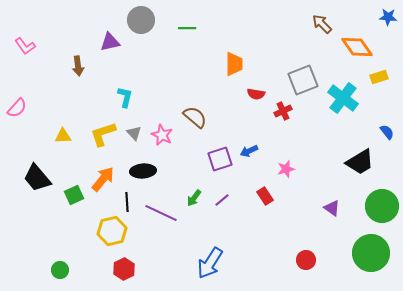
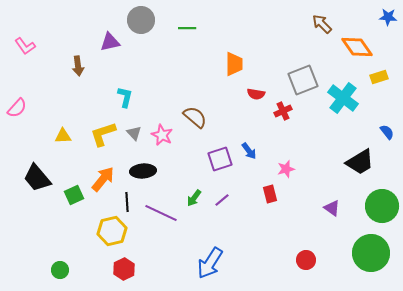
blue arrow at (249, 151): rotated 102 degrees counterclockwise
red rectangle at (265, 196): moved 5 px right, 2 px up; rotated 18 degrees clockwise
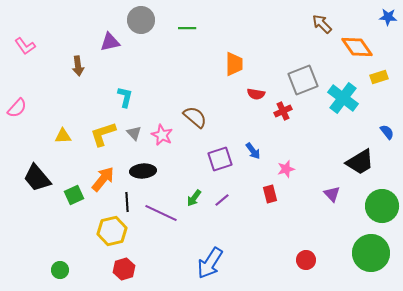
blue arrow at (249, 151): moved 4 px right
purple triangle at (332, 208): moved 14 px up; rotated 12 degrees clockwise
red hexagon at (124, 269): rotated 10 degrees clockwise
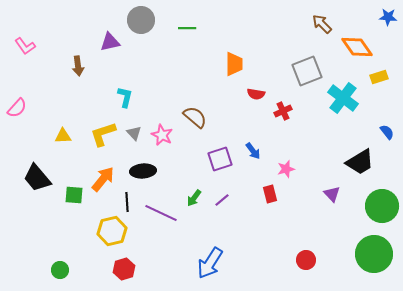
gray square at (303, 80): moved 4 px right, 9 px up
green square at (74, 195): rotated 30 degrees clockwise
green circle at (371, 253): moved 3 px right, 1 px down
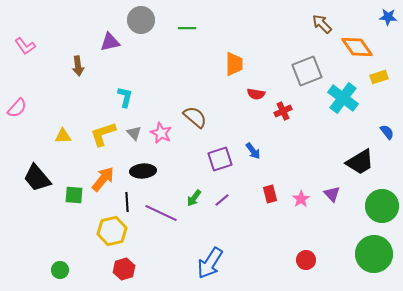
pink star at (162, 135): moved 1 px left, 2 px up
pink star at (286, 169): moved 15 px right, 30 px down; rotated 18 degrees counterclockwise
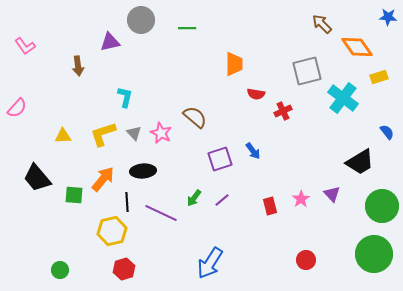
gray square at (307, 71): rotated 8 degrees clockwise
red rectangle at (270, 194): moved 12 px down
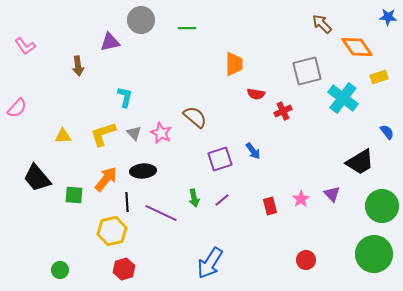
orange arrow at (103, 179): moved 3 px right
green arrow at (194, 198): rotated 48 degrees counterclockwise
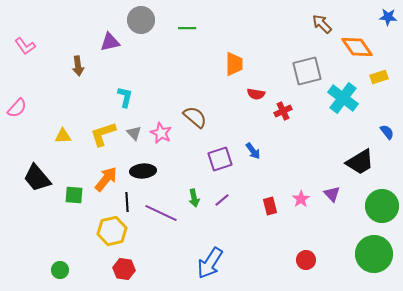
red hexagon at (124, 269): rotated 25 degrees clockwise
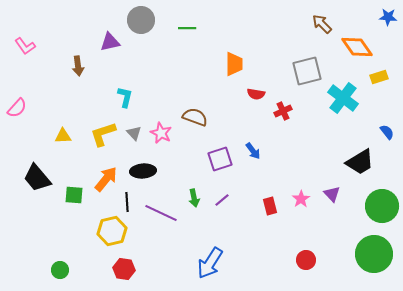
brown semicircle at (195, 117): rotated 20 degrees counterclockwise
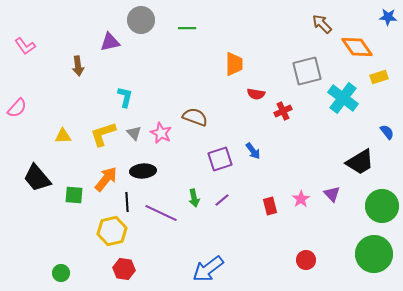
blue arrow at (210, 263): moved 2 px left, 6 px down; rotated 20 degrees clockwise
green circle at (60, 270): moved 1 px right, 3 px down
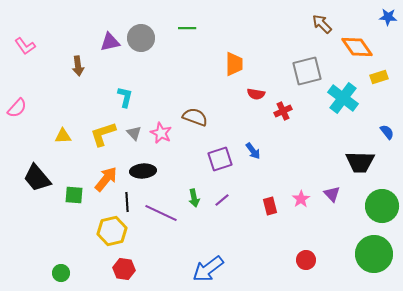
gray circle at (141, 20): moved 18 px down
black trapezoid at (360, 162): rotated 32 degrees clockwise
